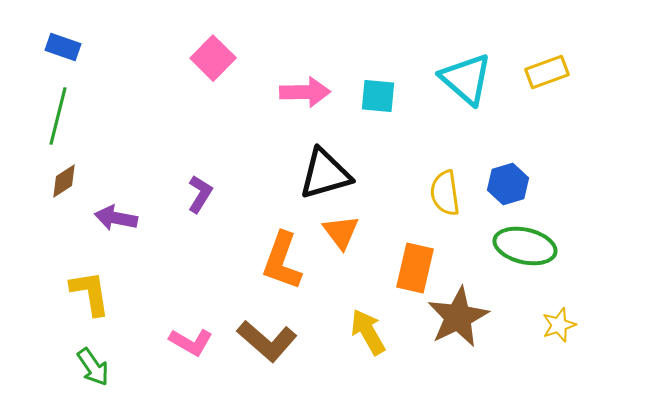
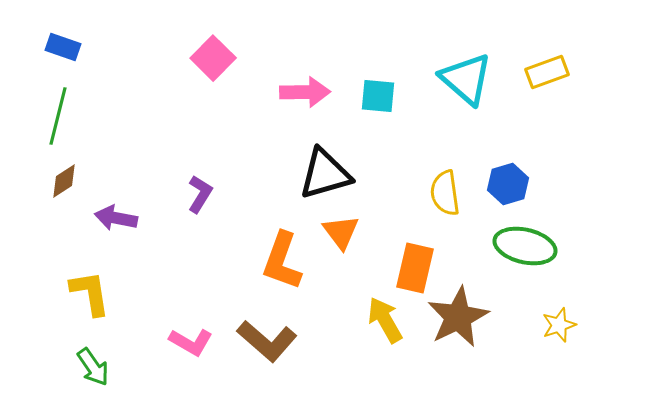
yellow arrow: moved 17 px right, 12 px up
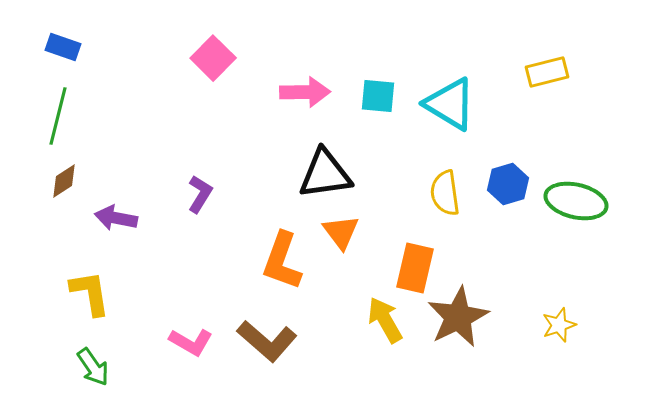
yellow rectangle: rotated 6 degrees clockwise
cyan triangle: moved 16 px left, 25 px down; rotated 10 degrees counterclockwise
black triangle: rotated 8 degrees clockwise
green ellipse: moved 51 px right, 45 px up
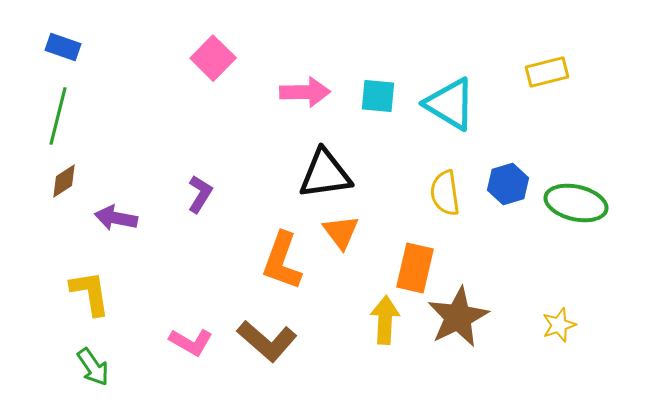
green ellipse: moved 2 px down
yellow arrow: rotated 33 degrees clockwise
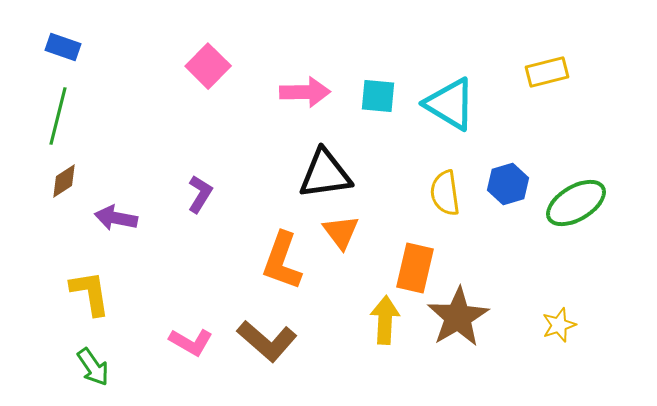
pink square: moved 5 px left, 8 px down
green ellipse: rotated 44 degrees counterclockwise
brown star: rotated 4 degrees counterclockwise
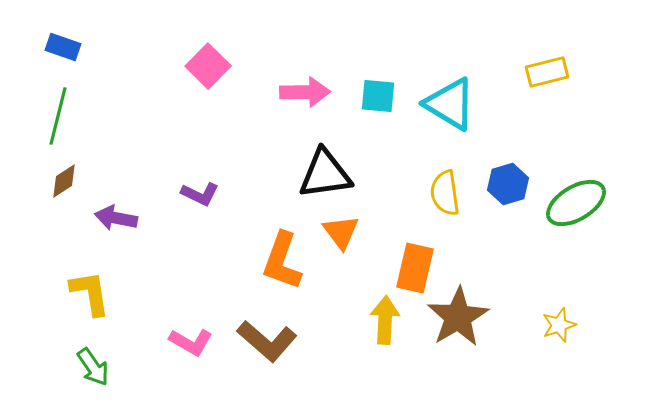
purple L-shape: rotated 84 degrees clockwise
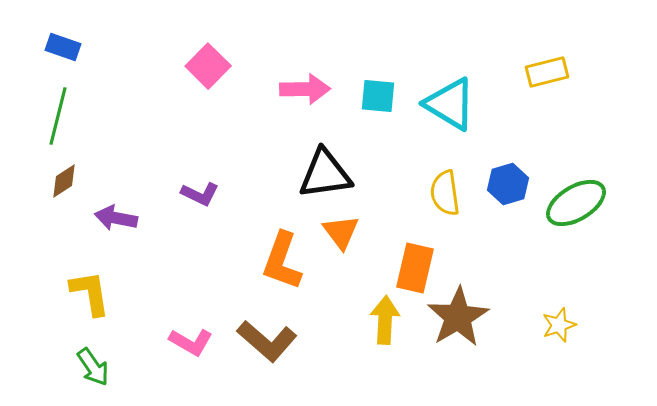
pink arrow: moved 3 px up
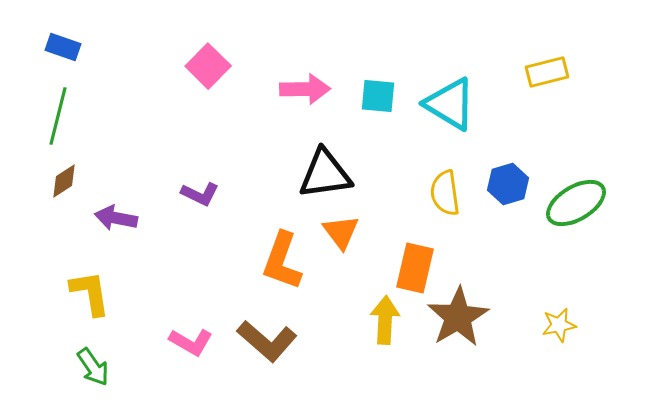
yellow star: rotated 8 degrees clockwise
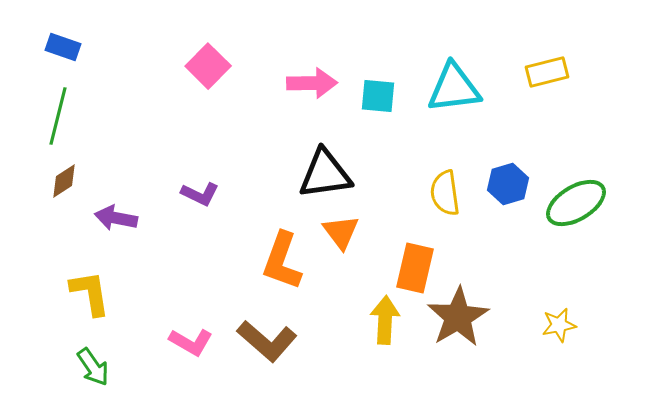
pink arrow: moved 7 px right, 6 px up
cyan triangle: moved 4 px right, 16 px up; rotated 38 degrees counterclockwise
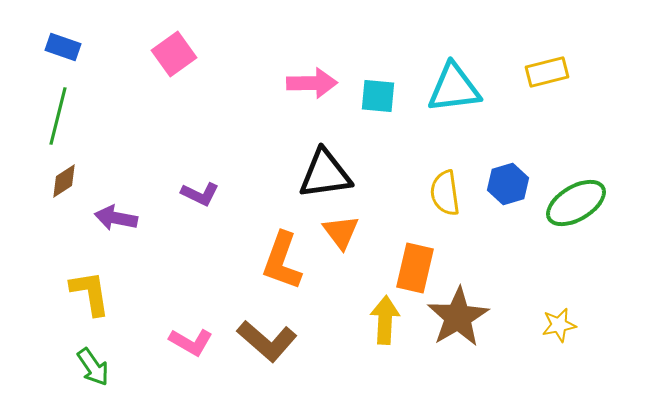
pink square: moved 34 px left, 12 px up; rotated 9 degrees clockwise
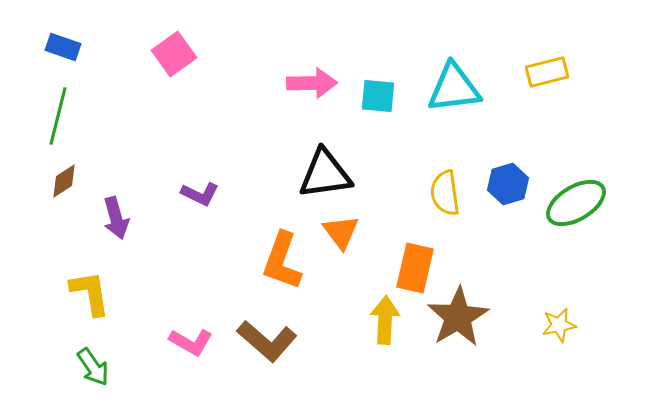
purple arrow: rotated 117 degrees counterclockwise
